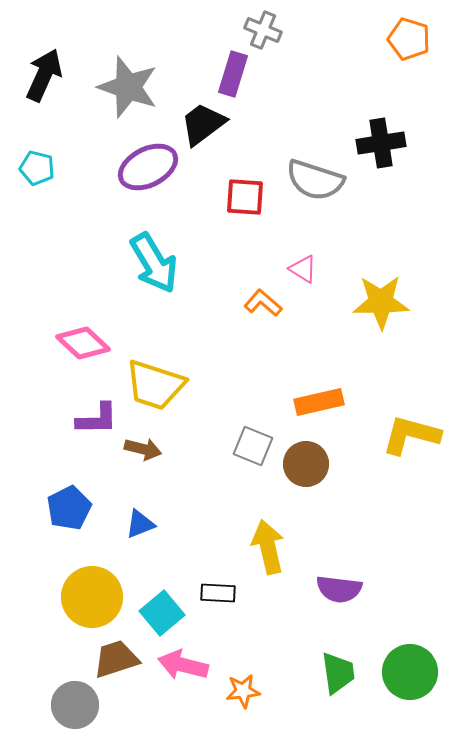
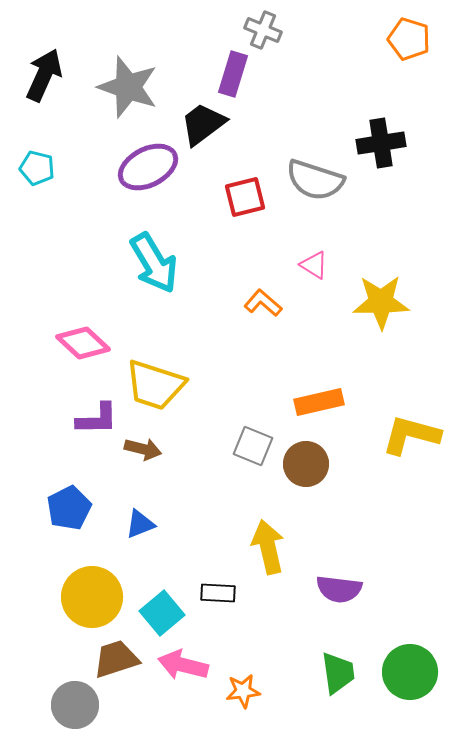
red square: rotated 18 degrees counterclockwise
pink triangle: moved 11 px right, 4 px up
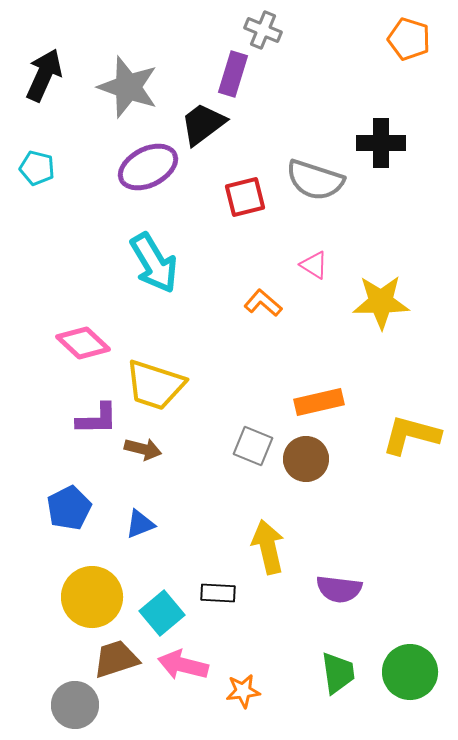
black cross: rotated 9 degrees clockwise
brown circle: moved 5 px up
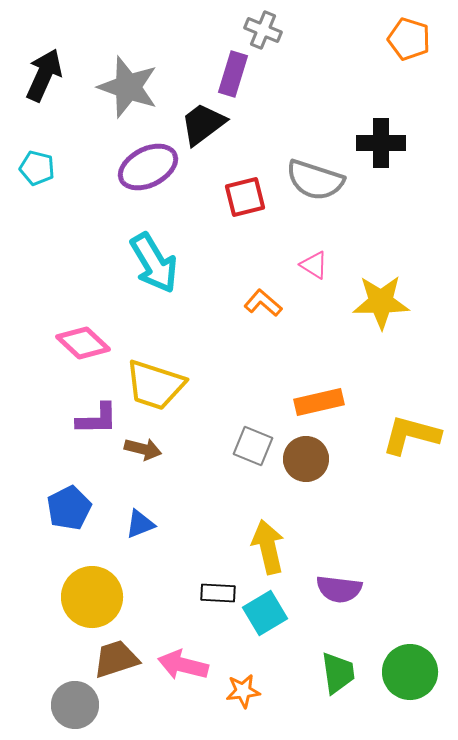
cyan square: moved 103 px right; rotated 9 degrees clockwise
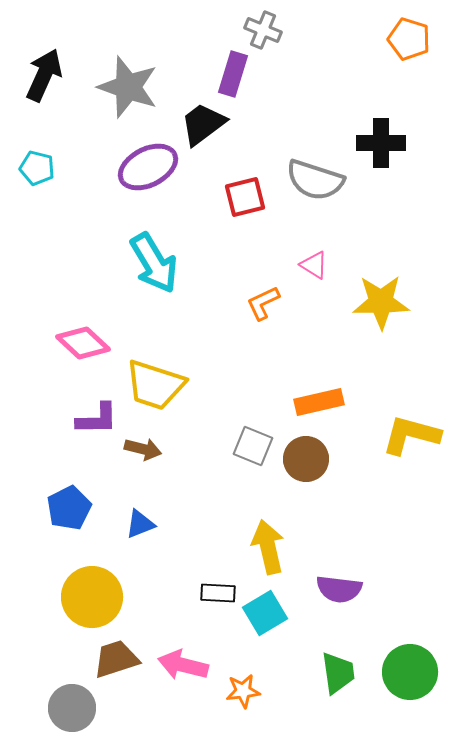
orange L-shape: rotated 66 degrees counterclockwise
gray circle: moved 3 px left, 3 px down
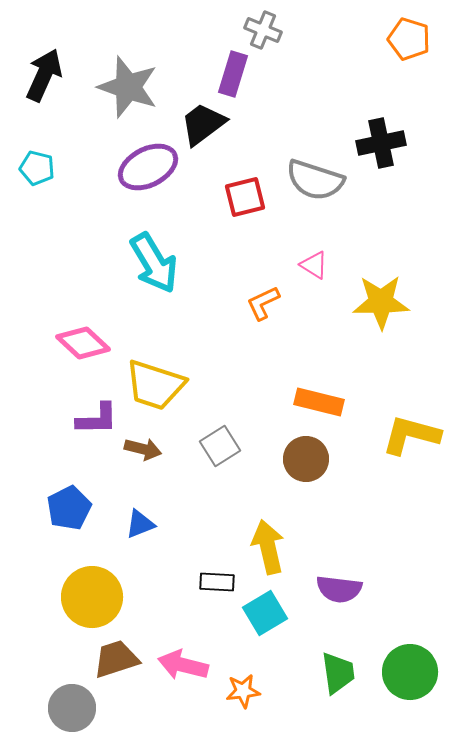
black cross: rotated 12 degrees counterclockwise
orange rectangle: rotated 27 degrees clockwise
gray square: moved 33 px left; rotated 36 degrees clockwise
black rectangle: moved 1 px left, 11 px up
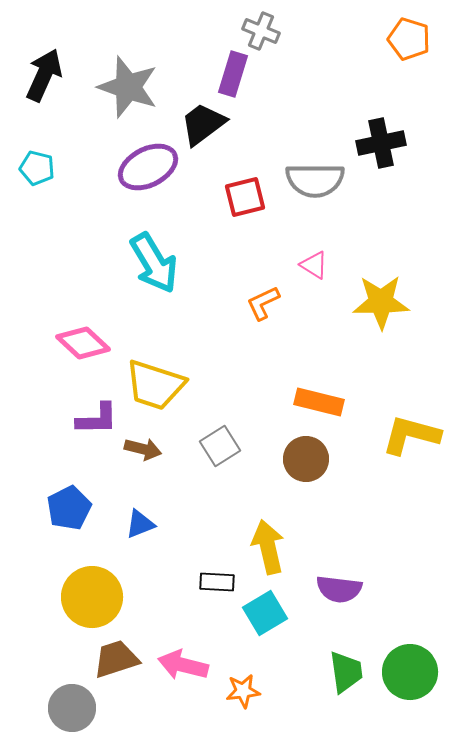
gray cross: moved 2 px left, 1 px down
gray semicircle: rotated 18 degrees counterclockwise
green trapezoid: moved 8 px right, 1 px up
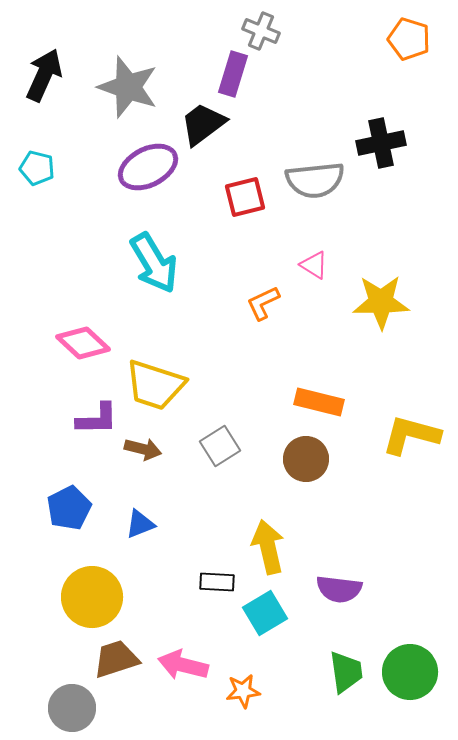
gray semicircle: rotated 6 degrees counterclockwise
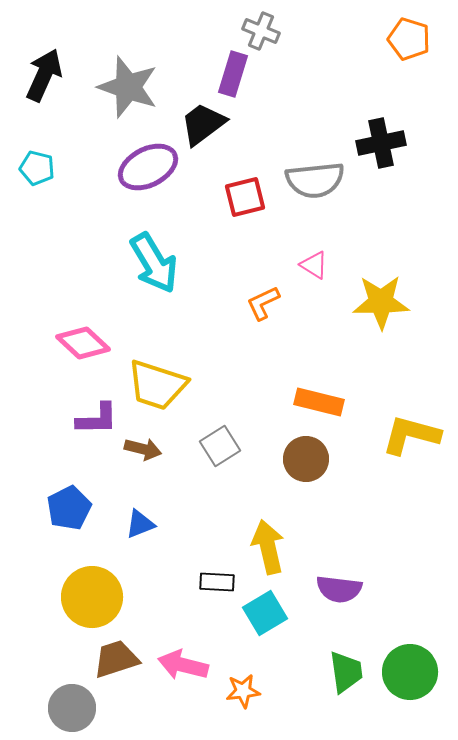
yellow trapezoid: moved 2 px right
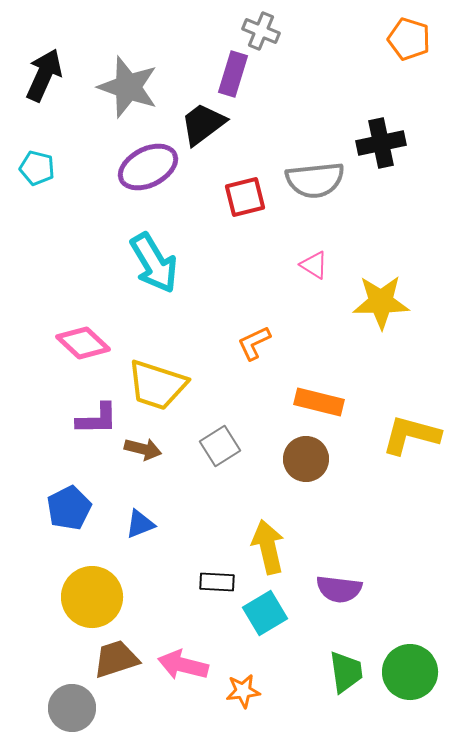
orange L-shape: moved 9 px left, 40 px down
